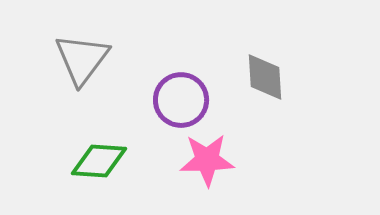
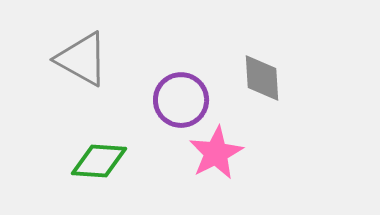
gray triangle: rotated 38 degrees counterclockwise
gray diamond: moved 3 px left, 1 px down
pink star: moved 9 px right, 7 px up; rotated 26 degrees counterclockwise
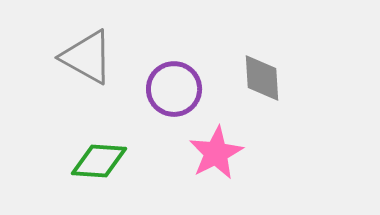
gray triangle: moved 5 px right, 2 px up
purple circle: moved 7 px left, 11 px up
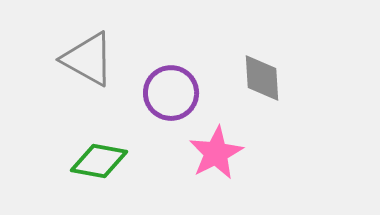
gray triangle: moved 1 px right, 2 px down
purple circle: moved 3 px left, 4 px down
green diamond: rotated 6 degrees clockwise
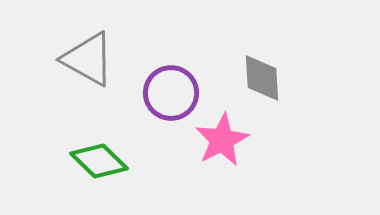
pink star: moved 6 px right, 13 px up
green diamond: rotated 34 degrees clockwise
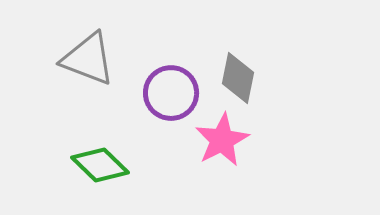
gray triangle: rotated 8 degrees counterclockwise
gray diamond: moved 24 px left; rotated 15 degrees clockwise
green diamond: moved 1 px right, 4 px down
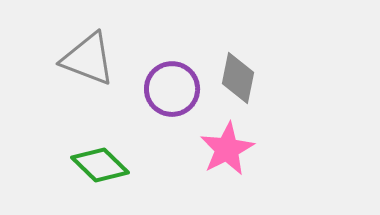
purple circle: moved 1 px right, 4 px up
pink star: moved 5 px right, 9 px down
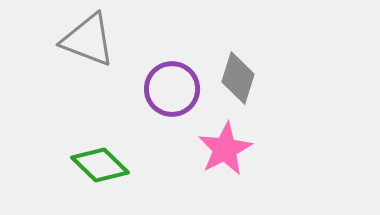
gray triangle: moved 19 px up
gray diamond: rotated 6 degrees clockwise
pink star: moved 2 px left
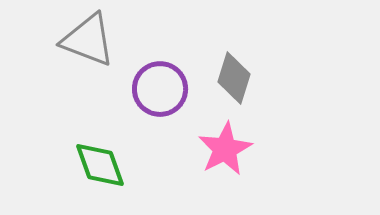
gray diamond: moved 4 px left
purple circle: moved 12 px left
green diamond: rotated 26 degrees clockwise
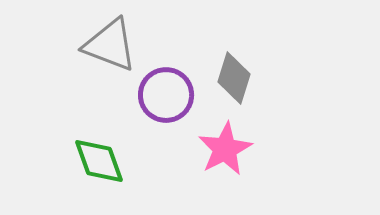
gray triangle: moved 22 px right, 5 px down
purple circle: moved 6 px right, 6 px down
green diamond: moved 1 px left, 4 px up
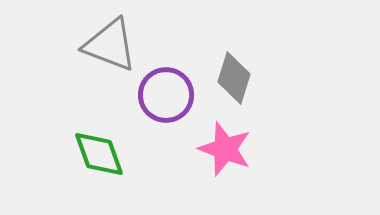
pink star: rotated 24 degrees counterclockwise
green diamond: moved 7 px up
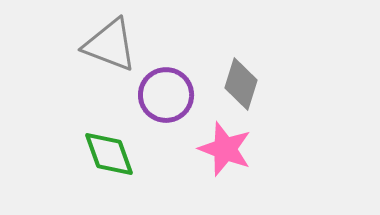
gray diamond: moved 7 px right, 6 px down
green diamond: moved 10 px right
